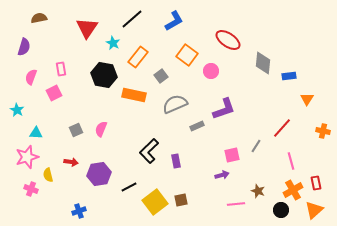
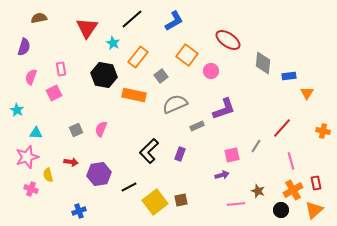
orange triangle at (307, 99): moved 6 px up
purple rectangle at (176, 161): moved 4 px right, 7 px up; rotated 32 degrees clockwise
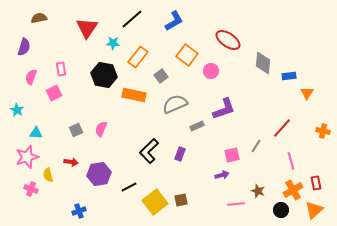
cyan star at (113, 43): rotated 24 degrees counterclockwise
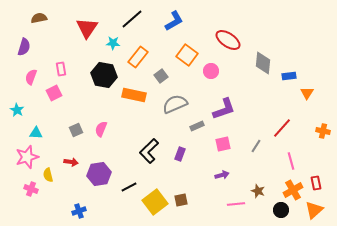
pink square at (232, 155): moved 9 px left, 11 px up
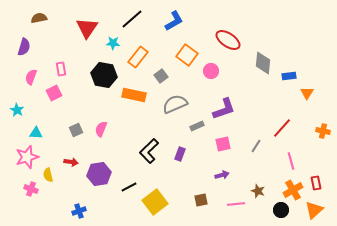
brown square at (181, 200): moved 20 px right
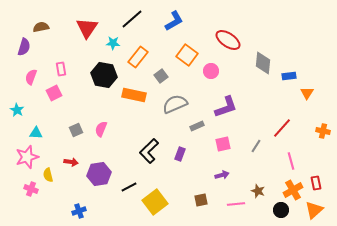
brown semicircle at (39, 18): moved 2 px right, 9 px down
purple L-shape at (224, 109): moved 2 px right, 2 px up
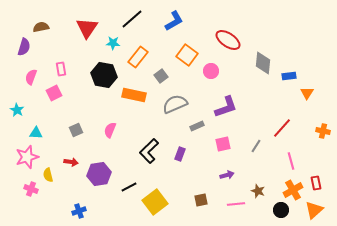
pink semicircle at (101, 129): moved 9 px right, 1 px down
purple arrow at (222, 175): moved 5 px right
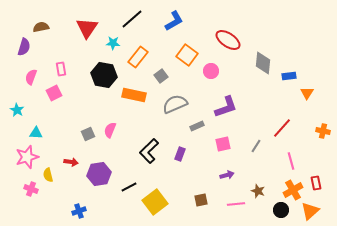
gray square at (76, 130): moved 12 px right, 4 px down
orange triangle at (314, 210): moved 4 px left, 1 px down
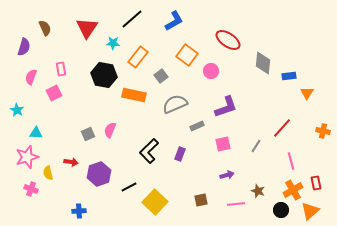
brown semicircle at (41, 27): moved 4 px right, 1 px down; rotated 77 degrees clockwise
purple hexagon at (99, 174): rotated 10 degrees counterclockwise
yellow semicircle at (48, 175): moved 2 px up
yellow square at (155, 202): rotated 10 degrees counterclockwise
blue cross at (79, 211): rotated 16 degrees clockwise
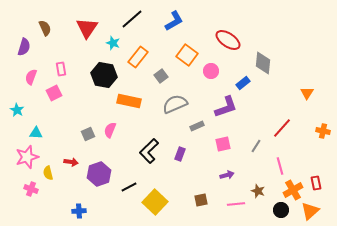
cyan star at (113, 43): rotated 16 degrees clockwise
blue rectangle at (289, 76): moved 46 px left, 7 px down; rotated 32 degrees counterclockwise
orange rectangle at (134, 95): moved 5 px left, 6 px down
pink line at (291, 161): moved 11 px left, 5 px down
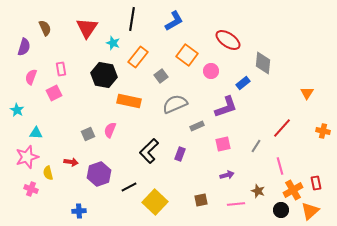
black line at (132, 19): rotated 40 degrees counterclockwise
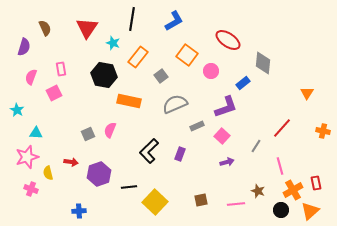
pink square at (223, 144): moved 1 px left, 8 px up; rotated 35 degrees counterclockwise
purple arrow at (227, 175): moved 13 px up
black line at (129, 187): rotated 21 degrees clockwise
